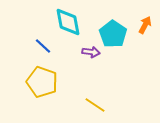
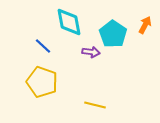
cyan diamond: moved 1 px right
yellow line: rotated 20 degrees counterclockwise
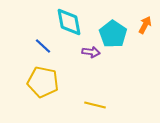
yellow pentagon: moved 1 px right; rotated 8 degrees counterclockwise
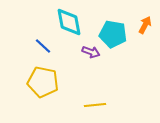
cyan pentagon: rotated 24 degrees counterclockwise
purple arrow: rotated 12 degrees clockwise
yellow line: rotated 20 degrees counterclockwise
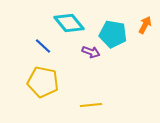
cyan diamond: moved 1 px down; rotated 28 degrees counterclockwise
yellow line: moved 4 px left
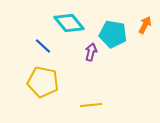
purple arrow: rotated 96 degrees counterclockwise
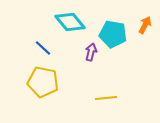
cyan diamond: moved 1 px right, 1 px up
blue line: moved 2 px down
yellow line: moved 15 px right, 7 px up
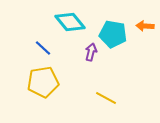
orange arrow: moved 1 px down; rotated 114 degrees counterclockwise
yellow pentagon: rotated 20 degrees counterclockwise
yellow line: rotated 35 degrees clockwise
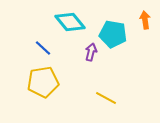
orange arrow: moved 6 px up; rotated 78 degrees clockwise
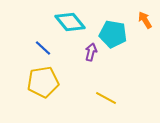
orange arrow: rotated 24 degrees counterclockwise
